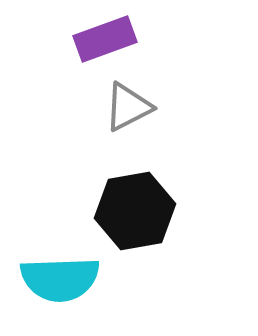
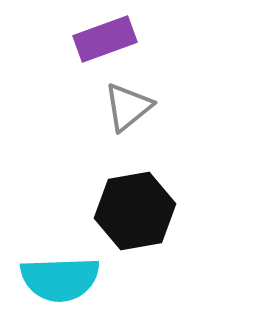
gray triangle: rotated 12 degrees counterclockwise
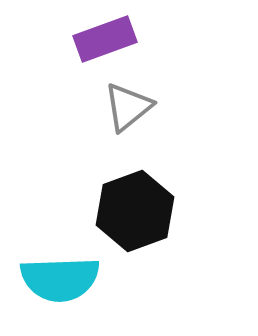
black hexagon: rotated 10 degrees counterclockwise
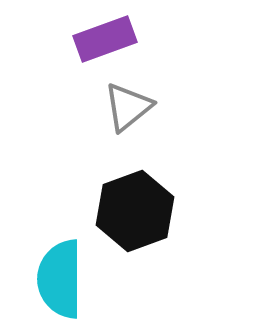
cyan semicircle: rotated 92 degrees clockwise
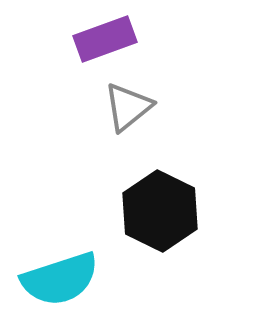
black hexagon: moved 25 px right; rotated 14 degrees counterclockwise
cyan semicircle: rotated 108 degrees counterclockwise
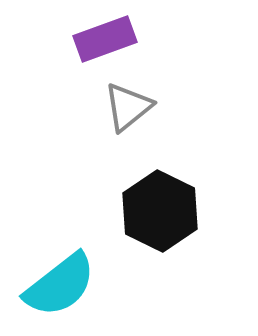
cyan semicircle: moved 6 px down; rotated 20 degrees counterclockwise
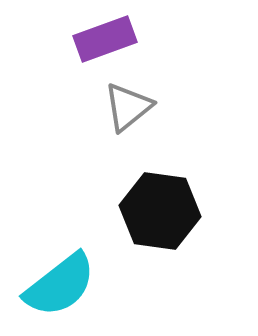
black hexagon: rotated 18 degrees counterclockwise
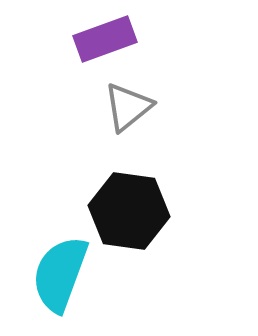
black hexagon: moved 31 px left
cyan semicircle: moved 11 px up; rotated 148 degrees clockwise
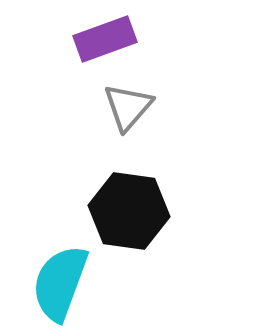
gray triangle: rotated 10 degrees counterclockwise
cyan semicircle: moved 9 px down
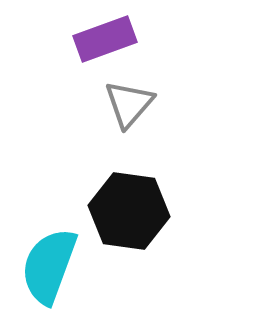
gray triangle: moved 1 px right, 3 px up
cyan semicircle: moved 11 px left, 17 px up
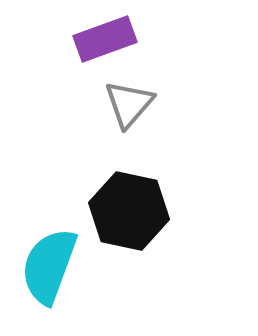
black hexagon: rotated 4 degrees clockwise
